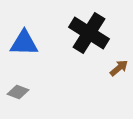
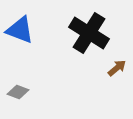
blue triangle: moved 4 px left, 13 px up; rotated 20 degrees clockwise
brown arrow: moved 2 px left
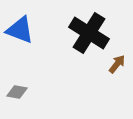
brown arrow: moved 4 px up; rotated 12 degrees counterclockwise
gray diamond: moved 1 px left; rotated 10 degrees counterclockwise
